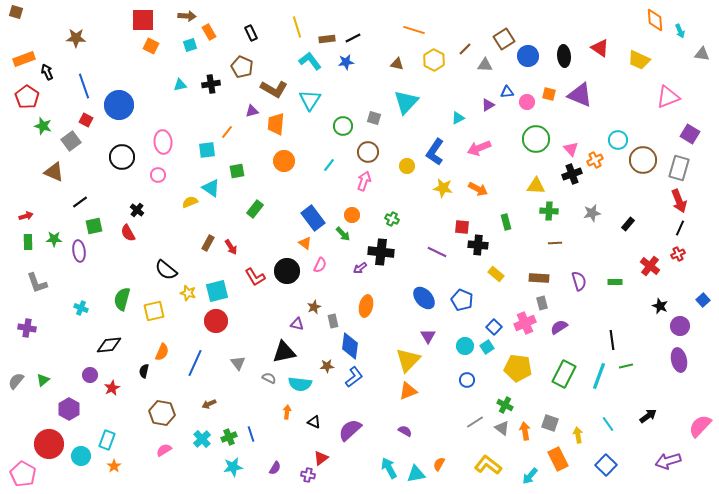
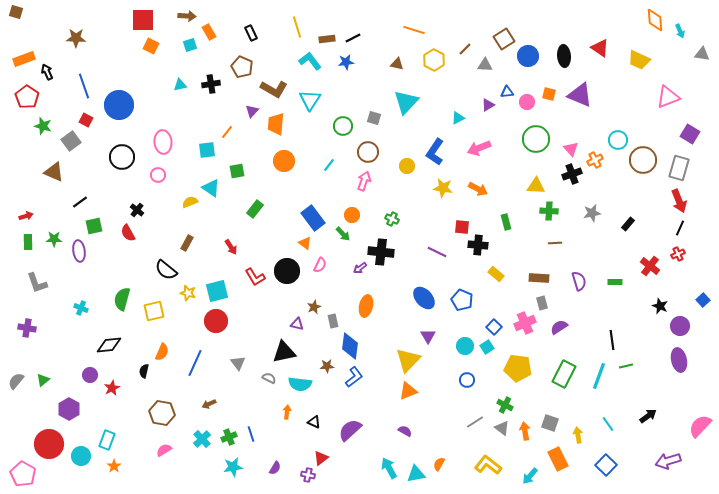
purple triangle at (252, 111): rotated 32 degrees counterclockwise
brown rectangle at (208, 243): moved 21 px left
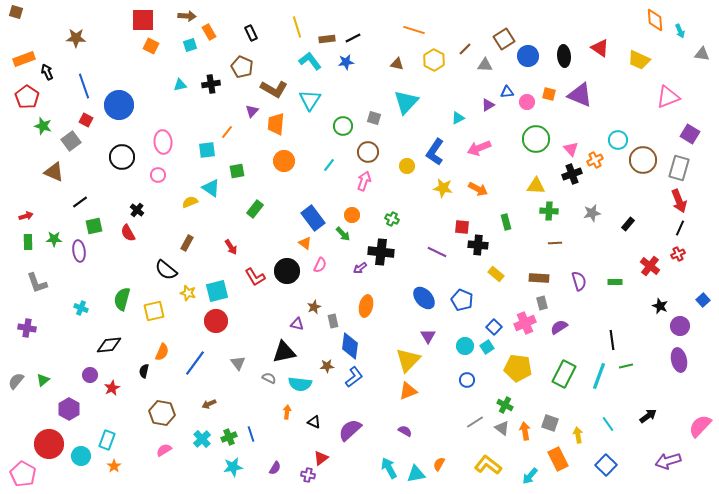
blue line at (195, 363): rotated 12 degrees clockwise
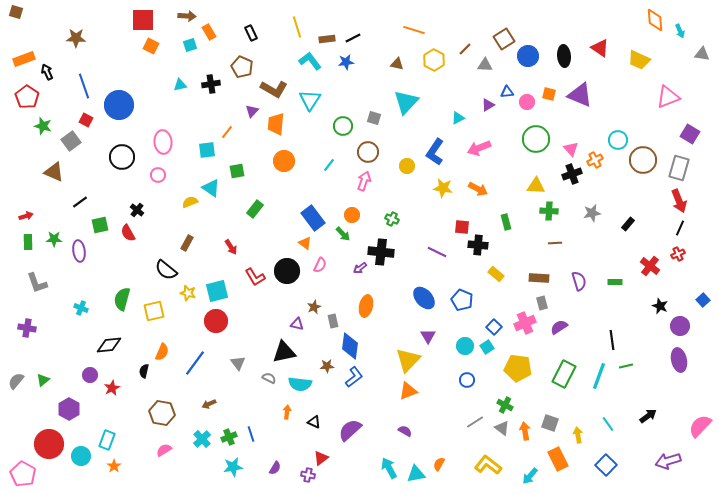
green square at (94, 226): moved 6 px right, 1 px up
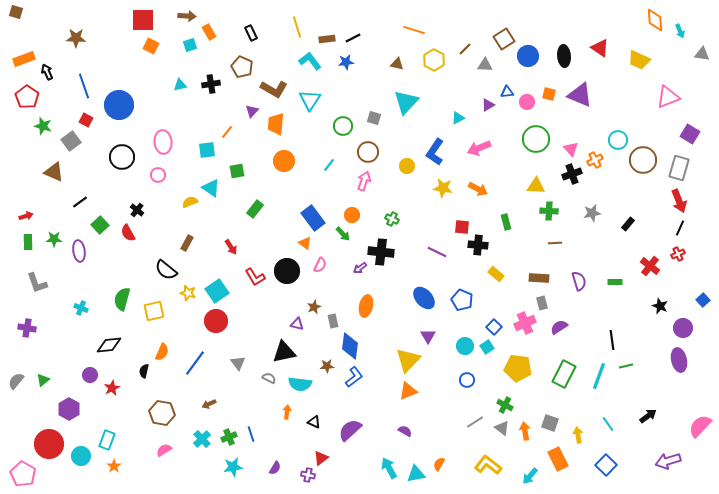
green square at (100, 225): rotated 30 degrees counterclockwise
cyan square at (217, 291): rotated 20 degrees counterclockwise
purple circle at (680, 326): moved 3 px right, 2 px down
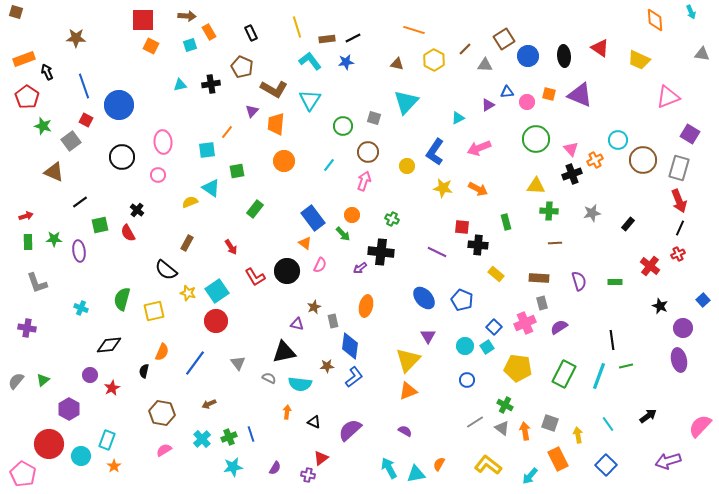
cyan arrow at (680, 31): moved 11 px right, 19 px up
green square at (100, 225): rotated 30 degrees clockwise
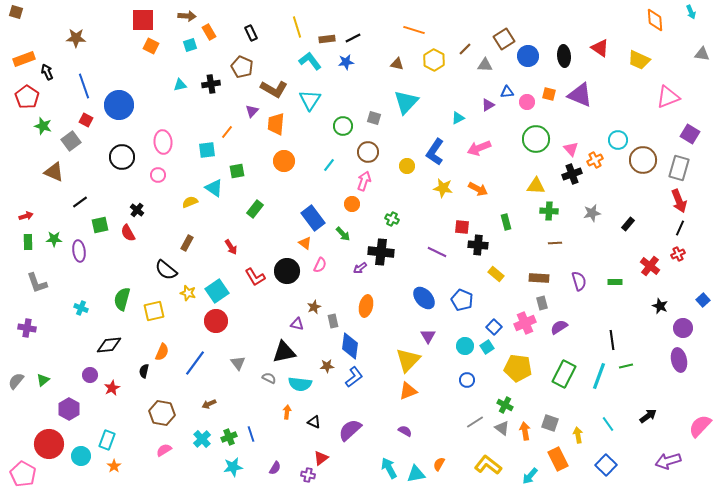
cyan triangle at (211, 188): moved 3 px right
orange circle at (352, 215): moved 11 px up
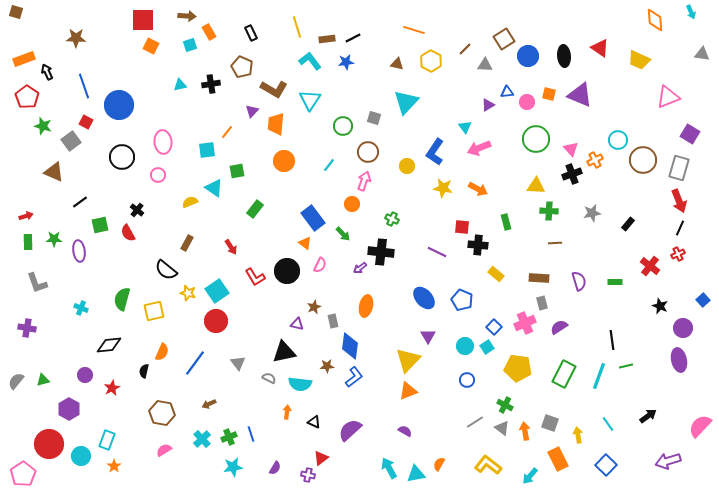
yellow hexagon at (434, 60): moved 3 px left, 1 px down
cyan triangle at (458, 118): moved 7 px right, 9 px down; rotated 40 degrees counterclockwise
red square at (86, 120): moved 2 px down
purple circle at (90, 375): moved 5 px left
green triangle at (43, 380): rotated 24 degrees clockwise
pink pentagon at (23, 474): rotated 10 degrees clockwise
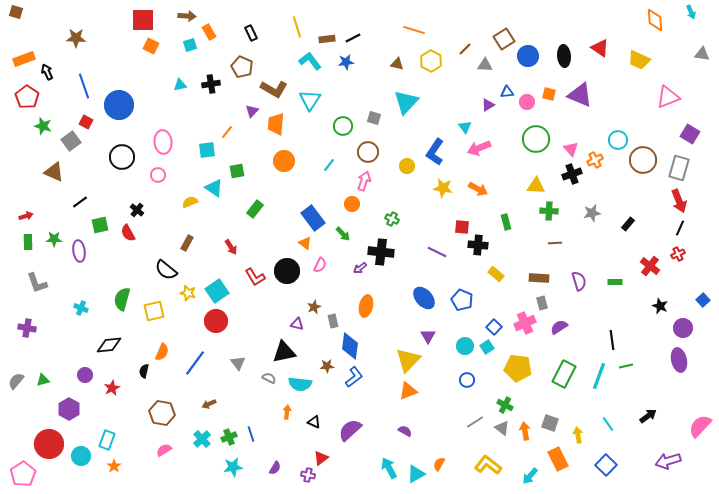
cyan triangle at (416, 474): rotated 18 degrees counterclockwise
